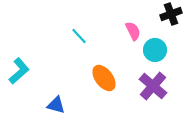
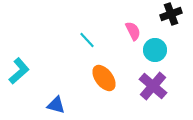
cyan line: moved 8 px right, 4 px down
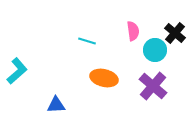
black cross: moved 4 px right, 19 px down; rotated 30 degrees counterclockwise
pink semicircle: rotated 18 degrees clockwise
cyan line: moved 1 px down; rotated 30 degrees counterclockwise
cyan L-shape: moved 2 px left
orange ellipse: rotated 40 degrees counterclockwise
blue triangle: rotated 18 degrees counterclockwise
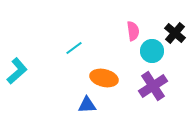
cyan line: moved 13 px left, 7 px down; rotated 54 degrees counterclockwise
cyan circle: moved 3 px left, 1 px down
purple cross: rotated 16 degrees clockwise
blue triangle: moved 31 px right
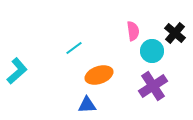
orange ellipse: moved 5 px left, 3 px up; rotated 32 degrees counterclockwise
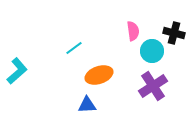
black cross: moved 1 px left; rotated 25 degrees counterclockwise
